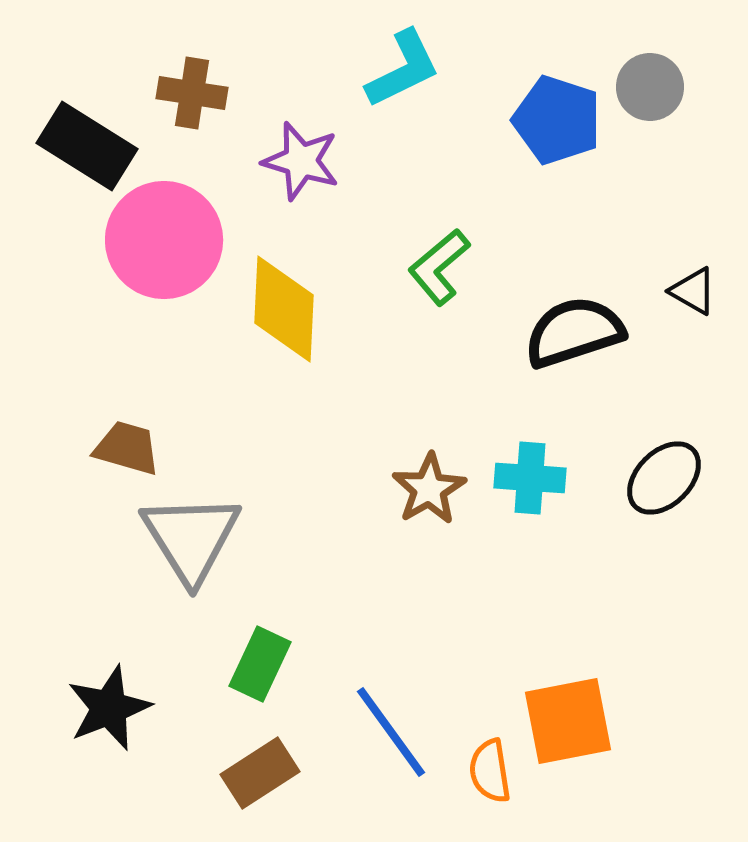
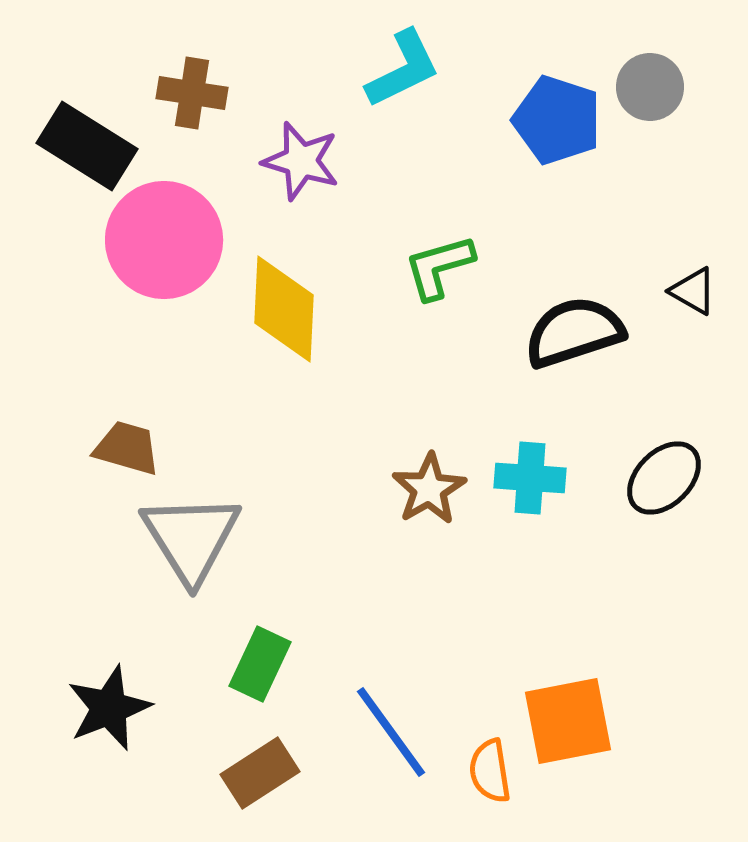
green L-shape: rotated 24 degrees clockwise
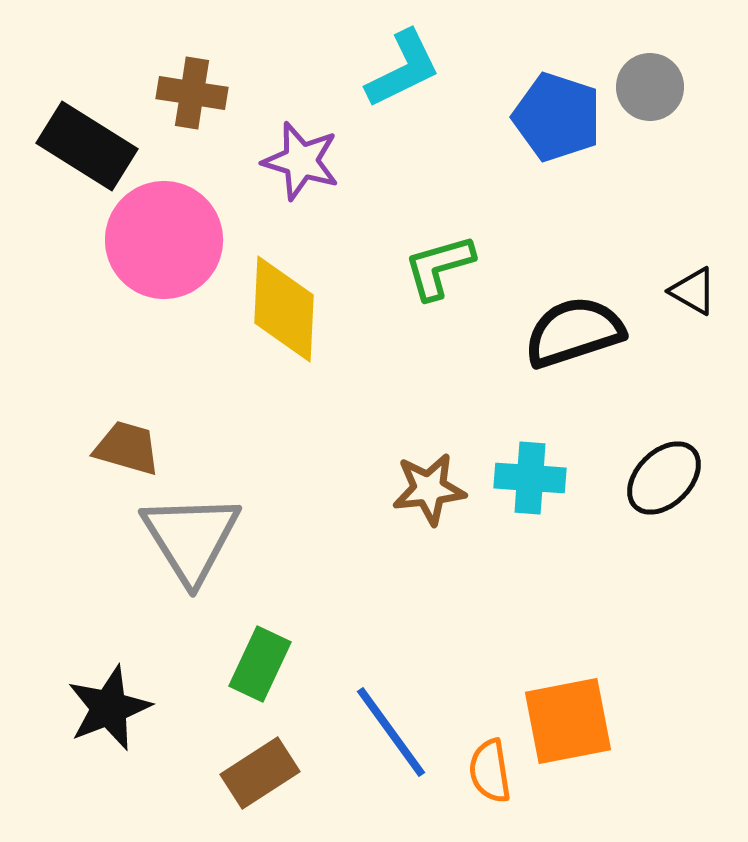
blue pentagon: moved 3 px up
brown star: rotated 24 degrees clockwise
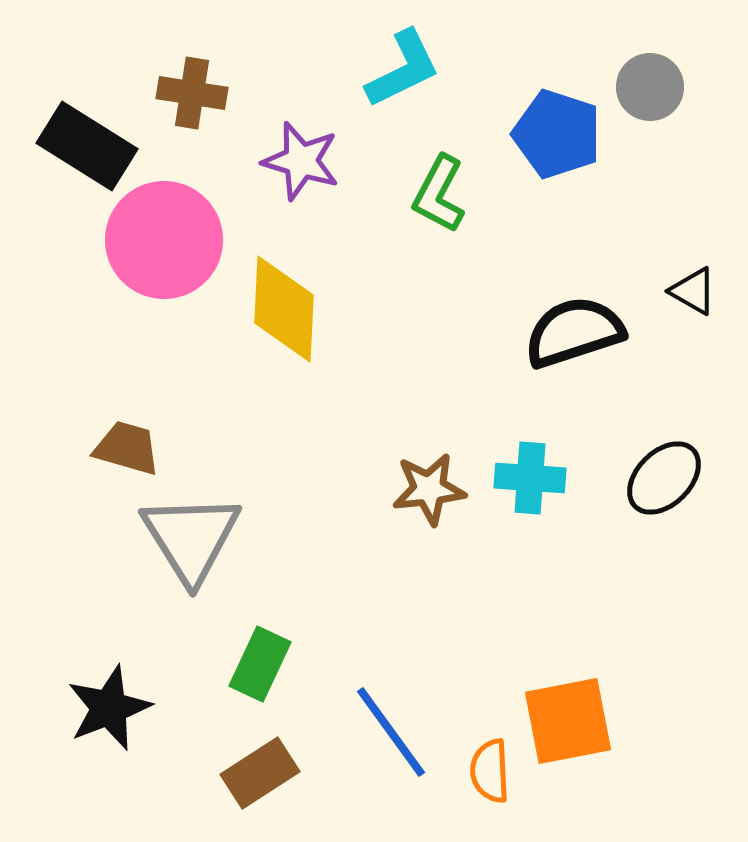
blue pentagon: moved 17 px down
green L-shape: moved 73 px up; rotated 46 degrees counterclockwise
orange semicircle: rotated 6 degrees clockwise
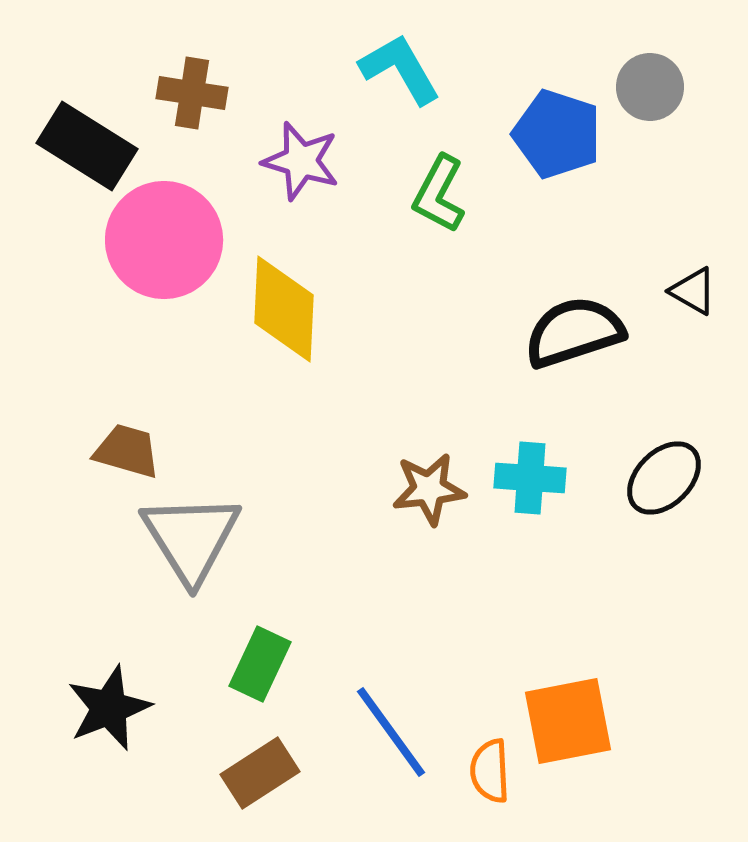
cyan L-shape: moved 3 px left; rotated 94 degrees counterclockwise
brown trapezoid: moved 3 px down
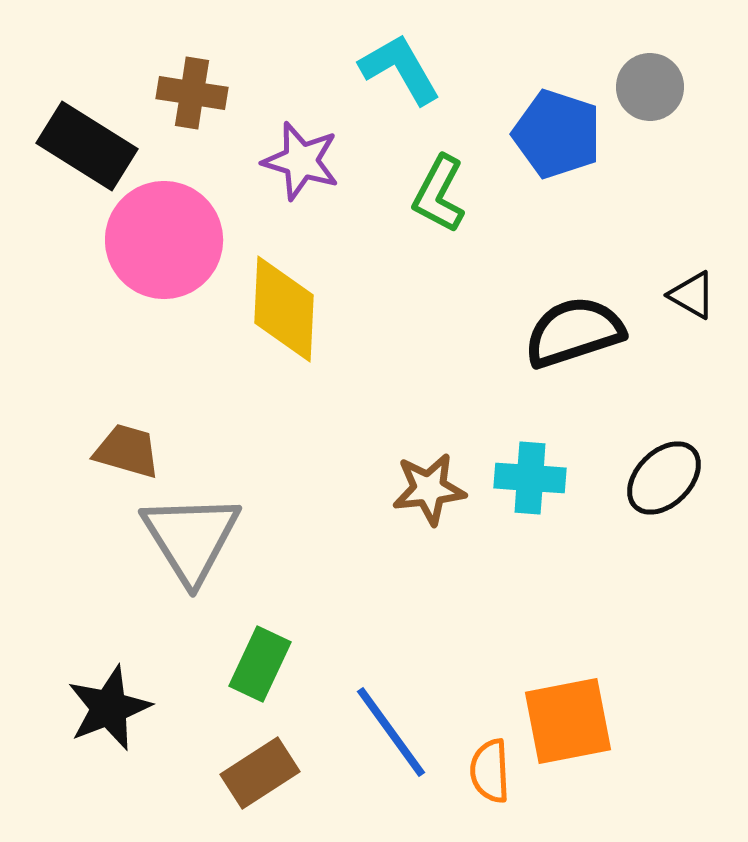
black triangle: moved 1 px left, 4 px down
